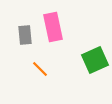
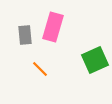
pink rectangle: rotated 28 degrees clockwise
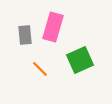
green square: moved 15 px left
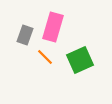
gray rectangle: rotated 24 degrees clockwise
orange line: moved 5 px right, 12 px up
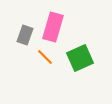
green square: moved 2 px up
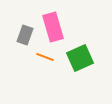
pink rectangle: rotated 32 degrees counterclockwise
orange line: rotated 24 degrees counterclockwise
